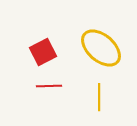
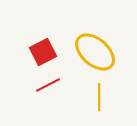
yellow ellipse: moved 6 px left, 4 px down
red line: moved 1 px left, 1 px up; rotated 25 degrees counterclockwise
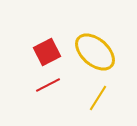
red square: moved 4 px right
yellow line: moved 1 px left, 1 px down; rotated 32 degrees clockwise
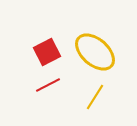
yellow line: moved 3 px left, 1 px up
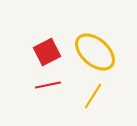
red line: rotated 15 degrees clockwise
yellow line: moved 2 px left, 1 px up
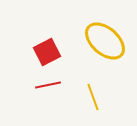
yellow ellipse: moved 10 px right, 11 px up
yellow line: moved 1 px down; rotated 52 degrees counterclockwise
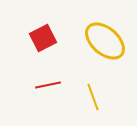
red square: moved 4 px left, 14 px up
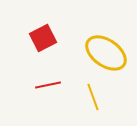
yellow ellipse: moved 1 px right, 12 px down; rotated 6 degrees counterclockwise
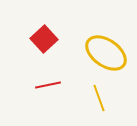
red square: moved 1 px right, 1 px down; rotated 16 degrees counterclockwise
yellow line: moved 6 px right, 1 px down
